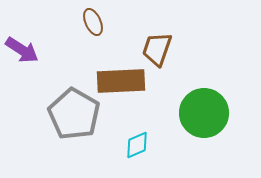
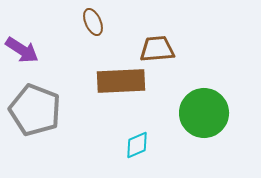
brown trapezoid: rotated 66 degrees clockwise
gray pentagon: moved 39 px left, 4 px up; rotated 9 degrees counterclockwise
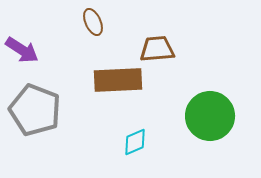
brown rectangle: moved 3 px left, 1 px up
green circle: moved 6 px right, 3 px down
cyan diamond: moved 2 px left, 3 px up
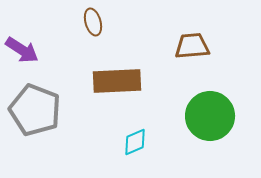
brown ellipse: rotated 8 degrees clockwise
brown trapezoid: moved 35 px right, 3 px up
brown rectangle: moved 1 px left, 1 px down
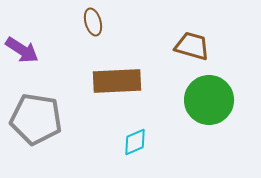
brown trapezoid: rotated 21 degrees clockwise
gray pentagon: moved 1 px right, 9 px down; rotated 12 degrees counterclockwise
green circle: moved 1 px left, 16 px up
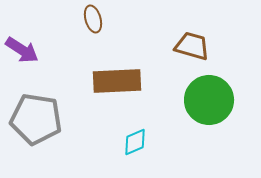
brown ellipse: moved 3 px up
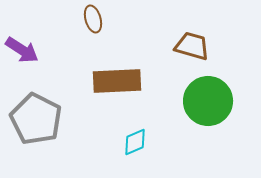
green circle: moved 1 px left, 1 px down
gray pentagon: rotated 18 degrees clockwise
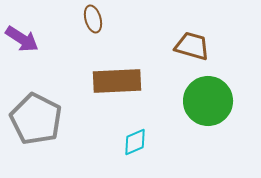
purple arrow: moved 11 px up
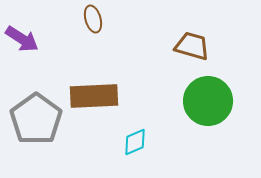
brown rectangle: moved 23 px left, 15 px down
gray pentagon: rotated 9 degrees clockwise
